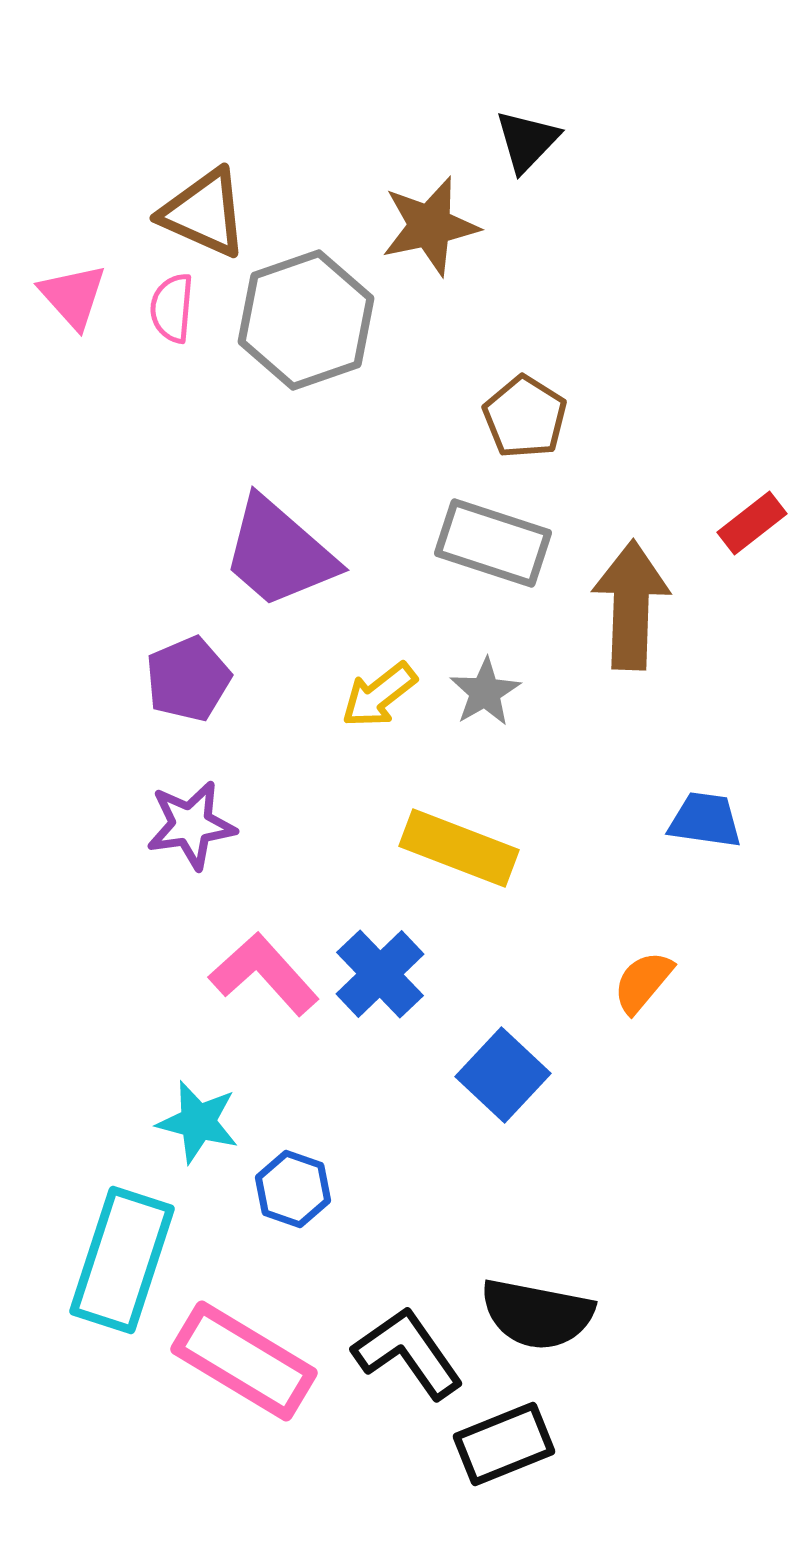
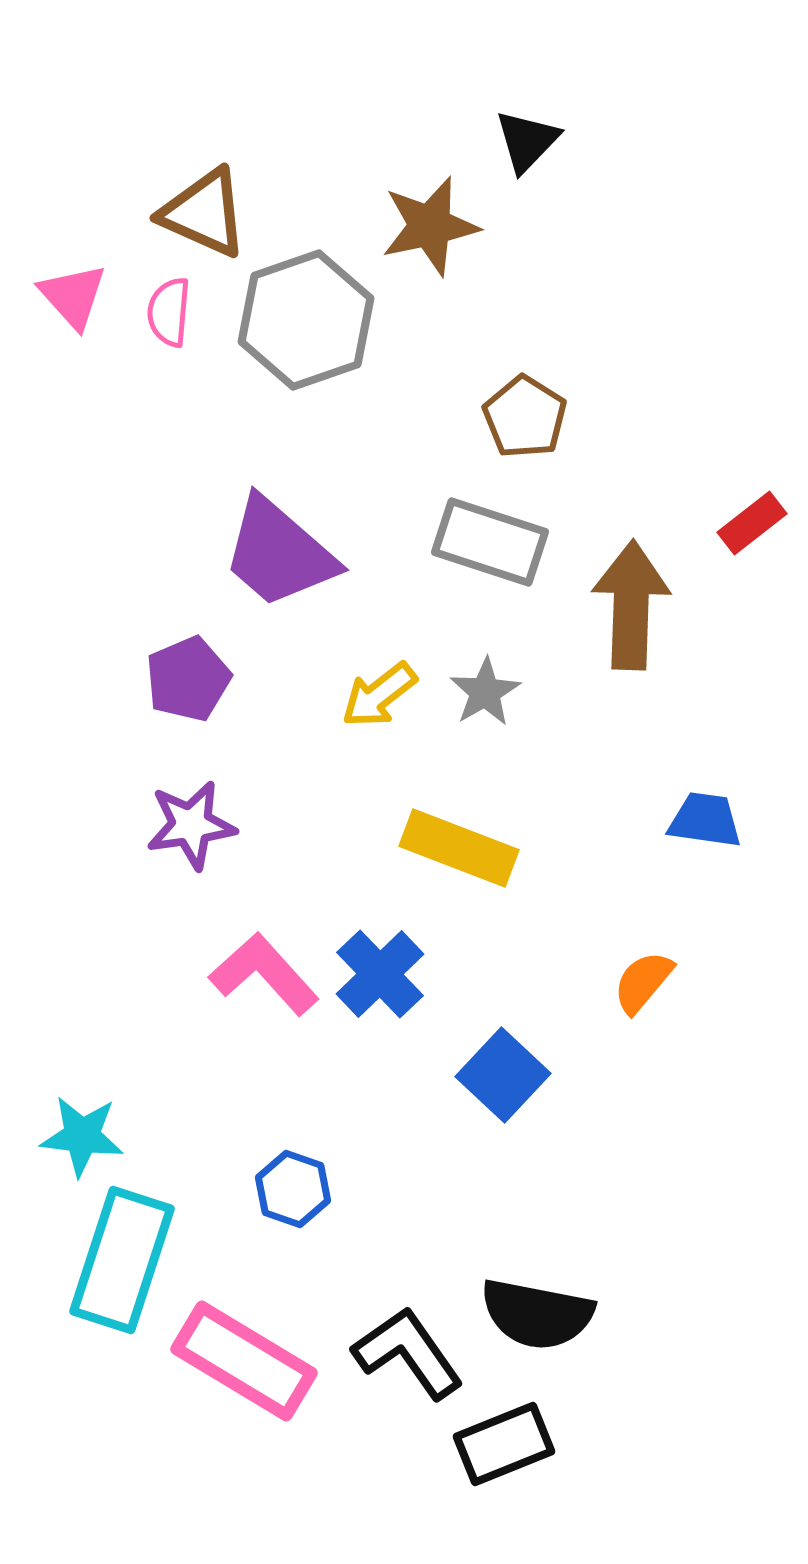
pink semicircle: moved 3 px left, 4 px down
gray rectangle: moved 3 px left, 1 px up
cyan star: moved 116 px left, 14 px down; rotated 8 degrees counterclockwise
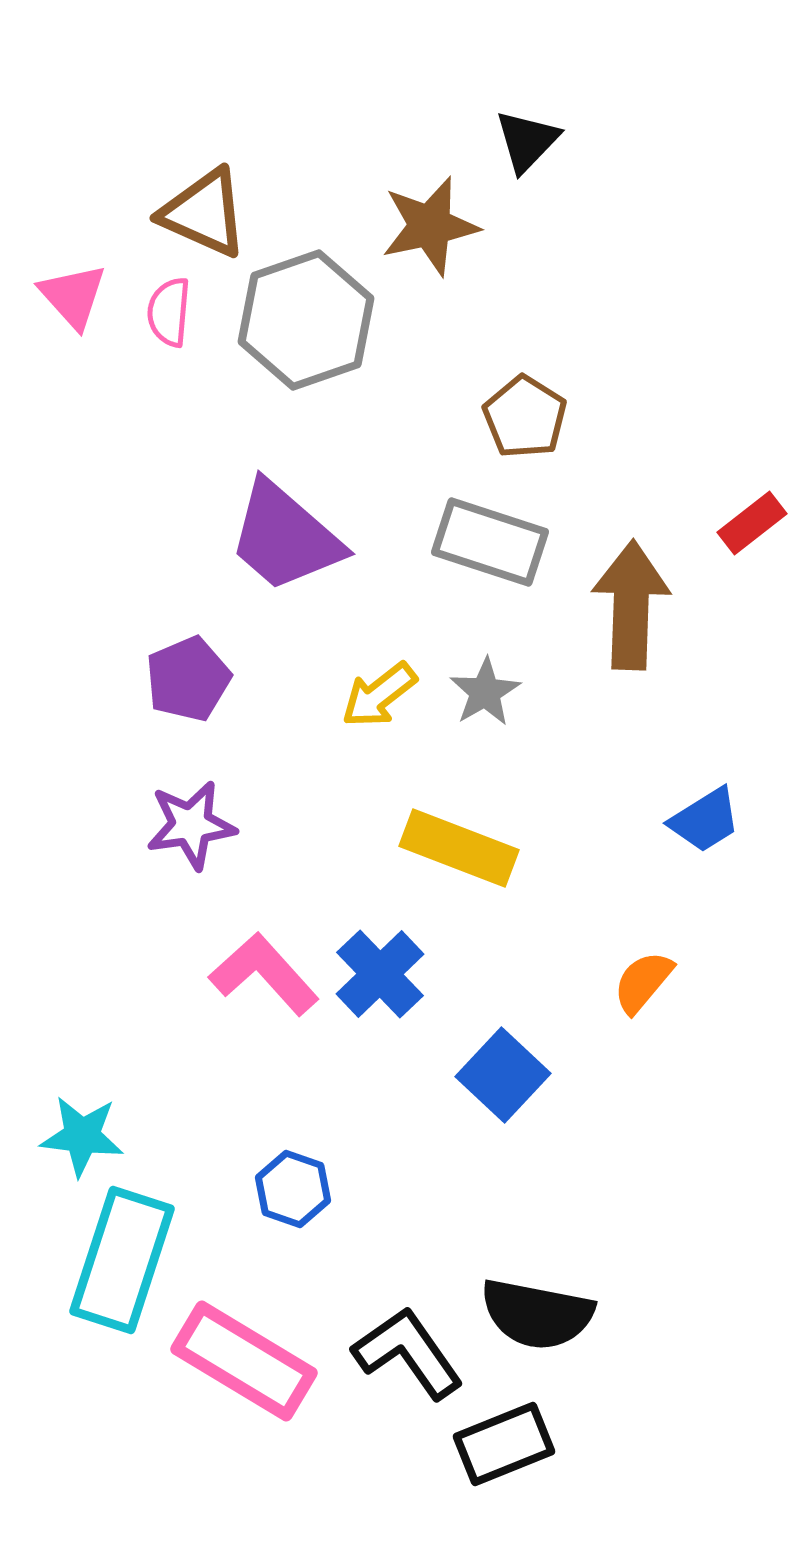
purple trapezoid: moved 6 px right, 16 px up
blue trapezoid: rotated 140 degrees clockwise
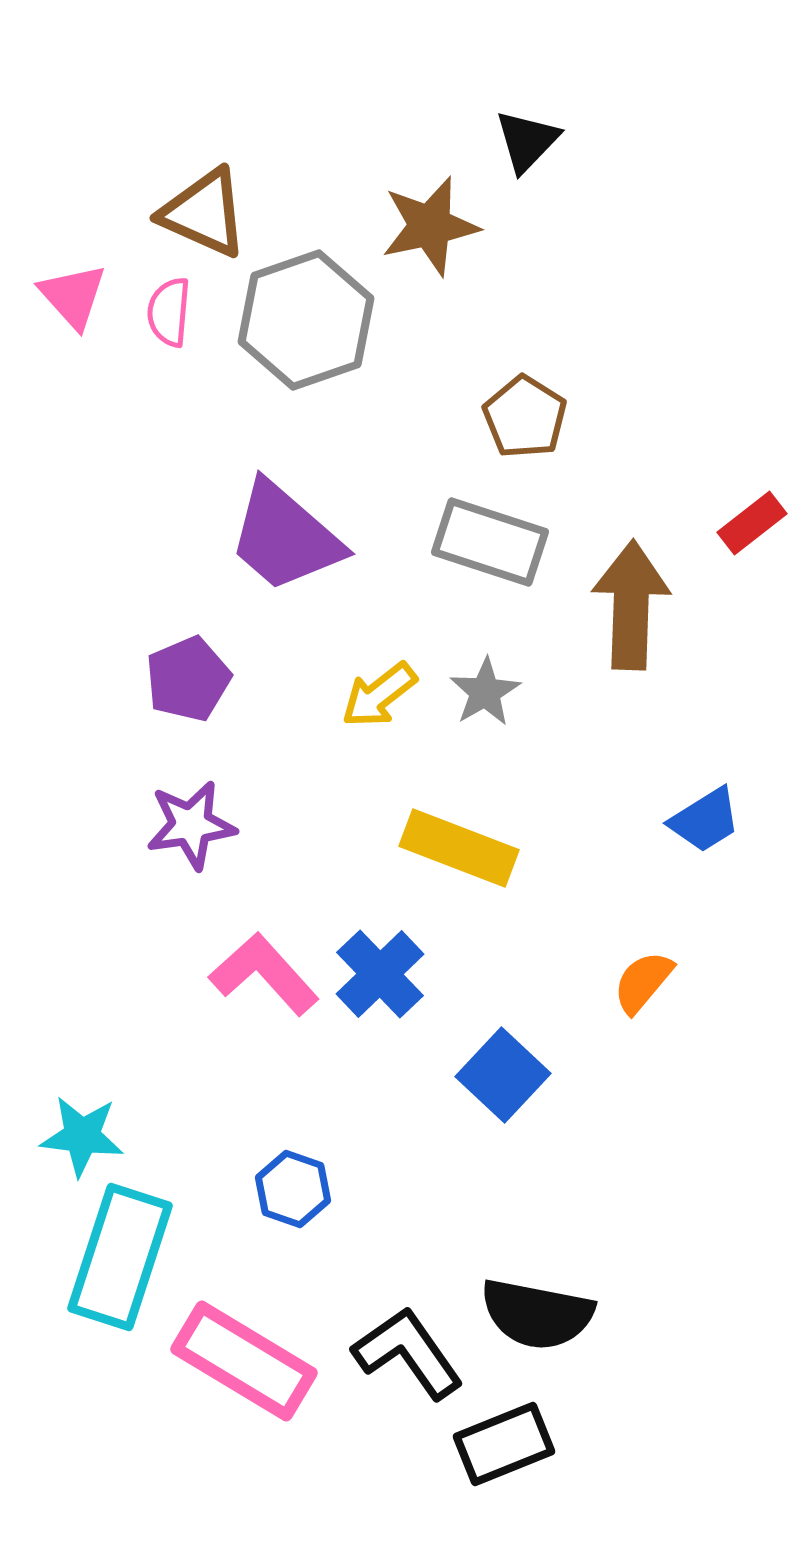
cyan rectangle: moved 2 px left, 3 px up
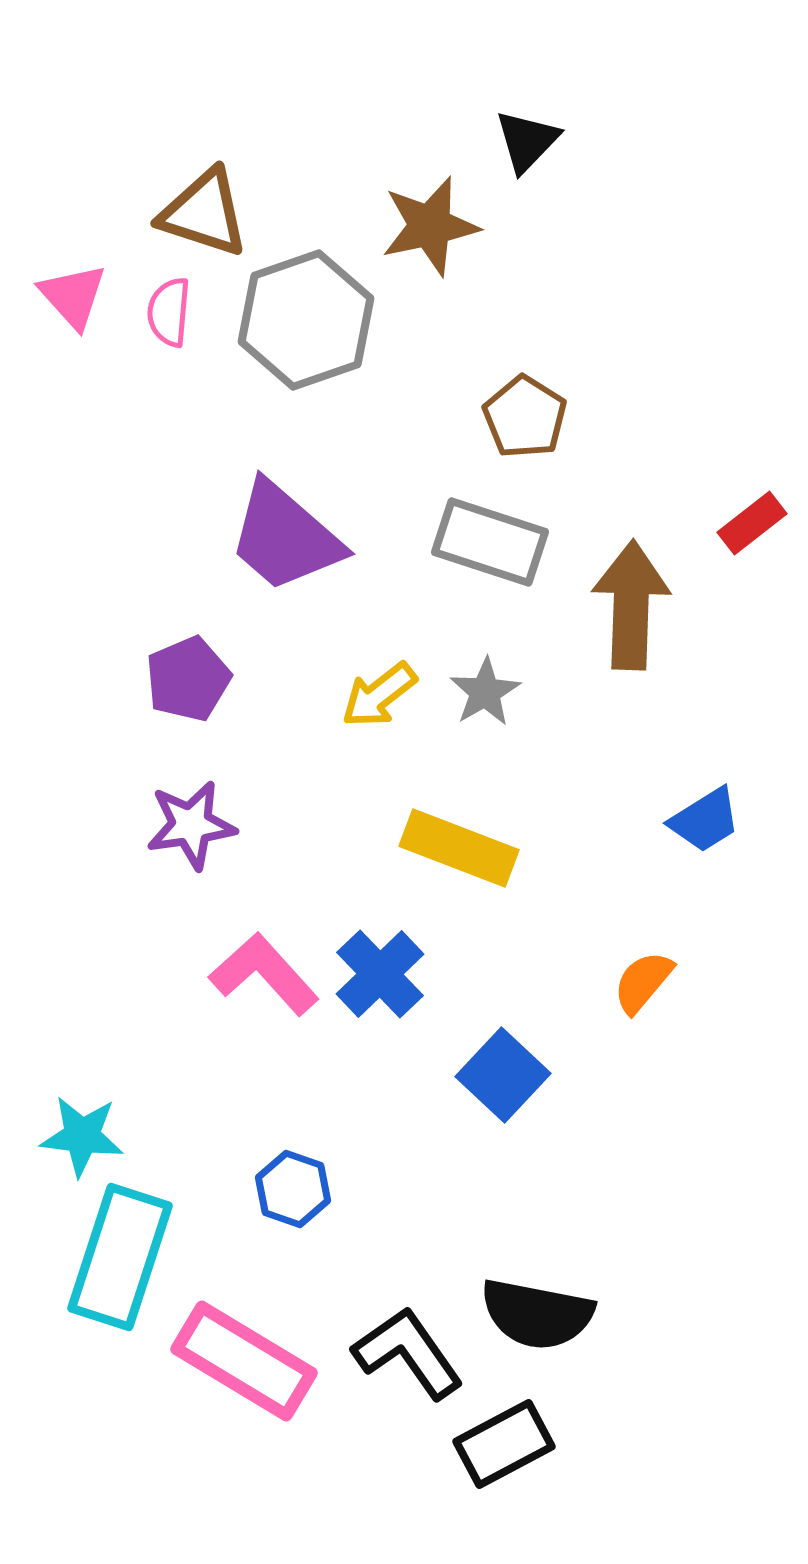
brown triangle: rotated 6 degrees counterclockwise
black rectangle: rotated 6 degrees counterclockwise
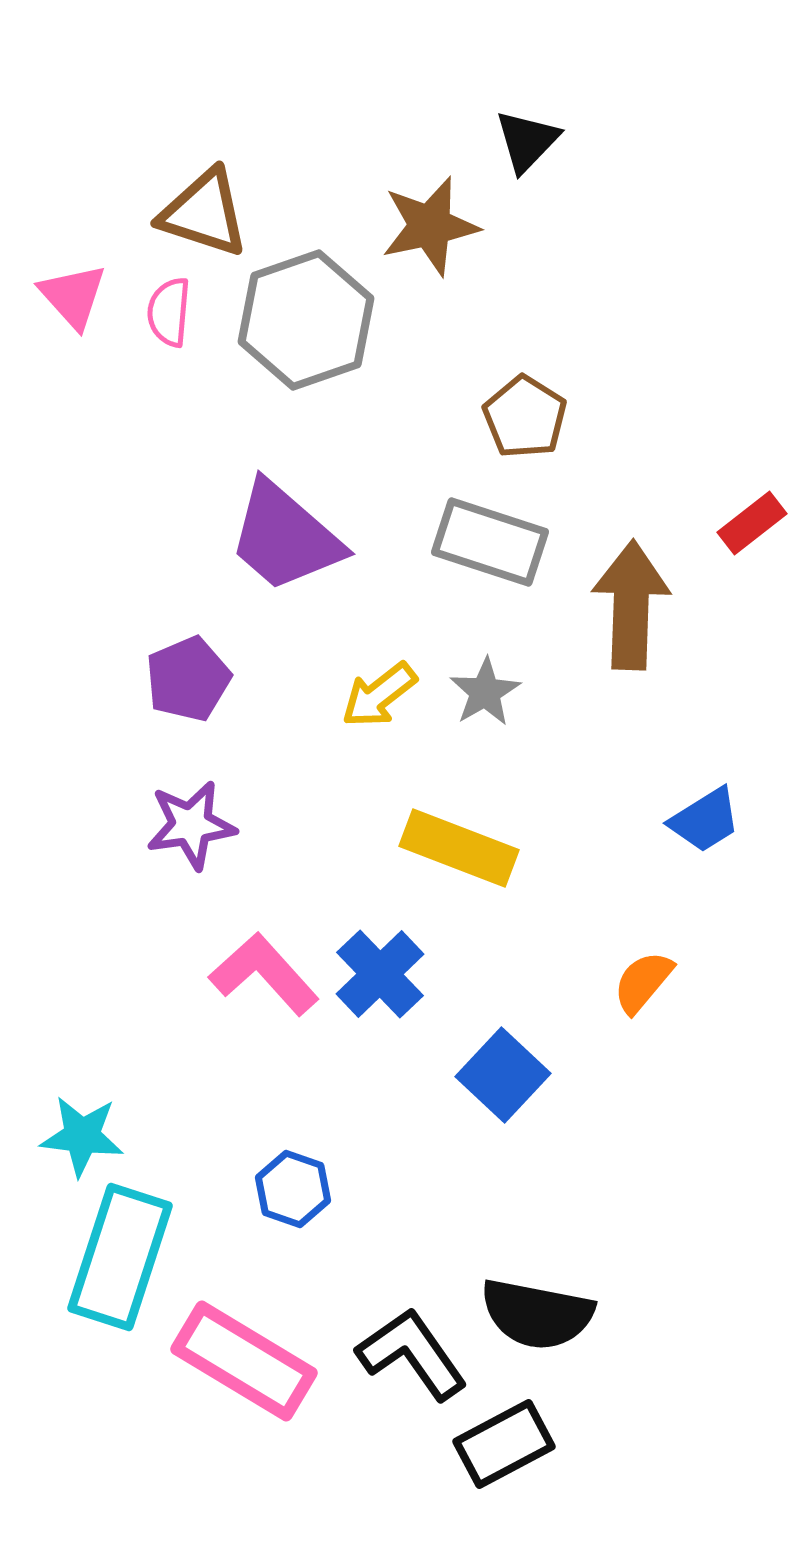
black L-shape: moved 4 px right, 1 px down
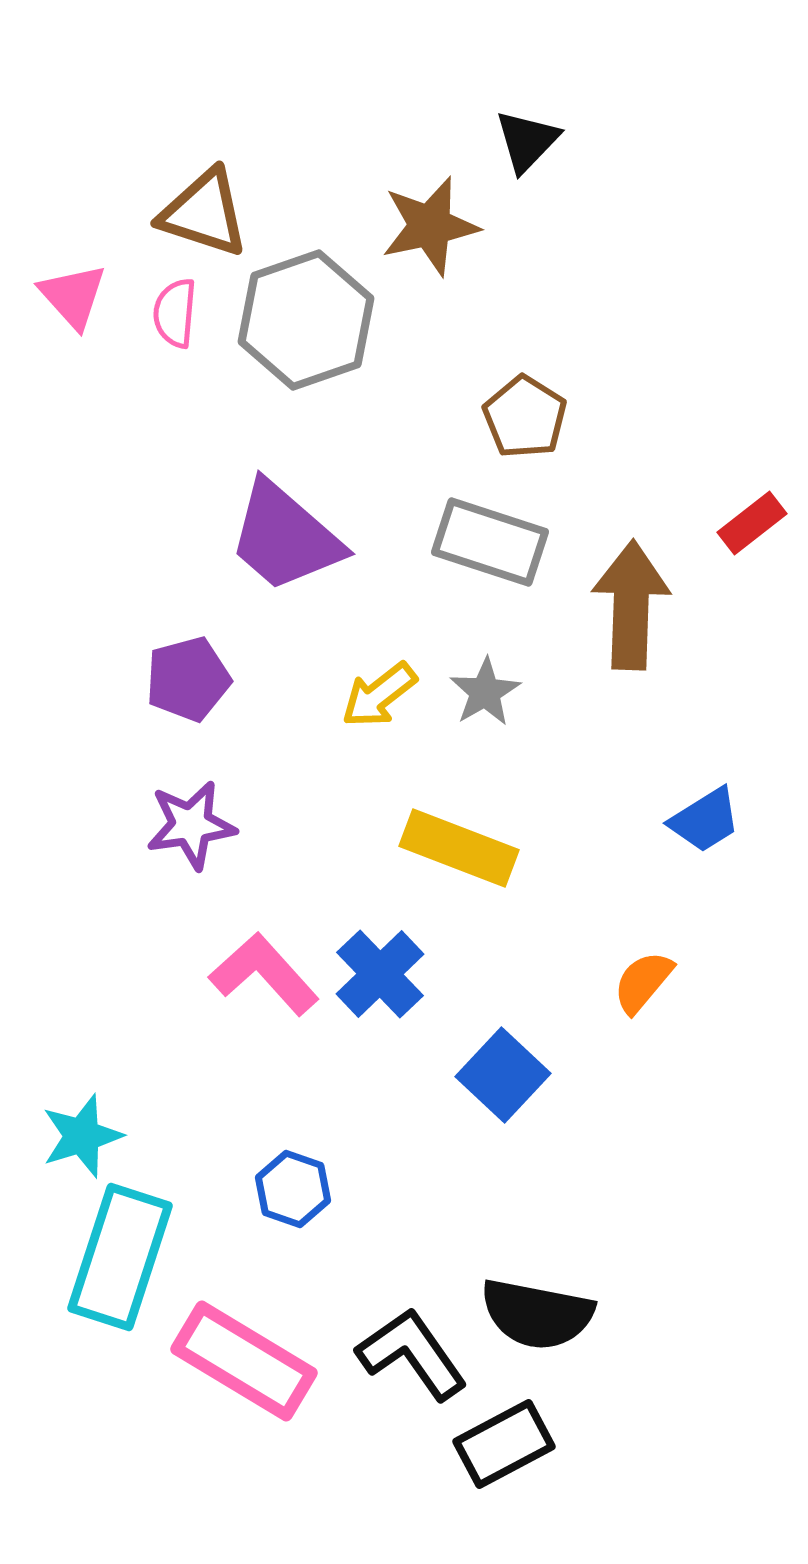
pink semicircle: moved 6 px right, 1 px down
purple pentagon: rotated 8 degrees clockwise
cyan star: rotated 24 degrees counterclockwise
